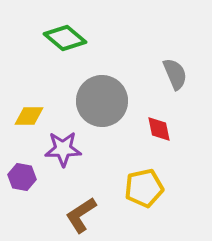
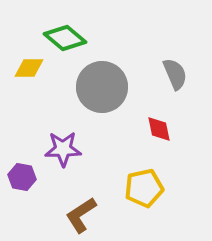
gray circle: moved 14 px up
yellow diamond: moved 48 px up
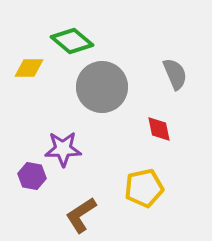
green diamond: moved 7 px right, 3 px down
purple hexagon: moved 10 px right, 1 px up
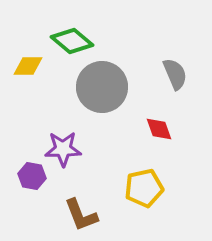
yellow diamond: moved 1 px left, 2 px up
red diamond: rotated 8 degrees counterclockwise
brown L-shape: rotated 78 degrees counterclockwise
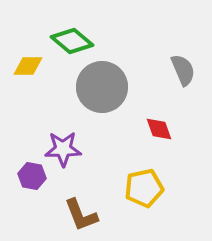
gray semicircle: moved 8 px right, 4 px up
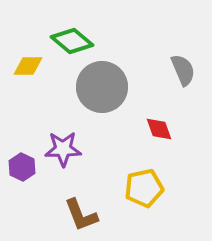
purple hexagon: moved 10 px left, 9 px up; rotated 16 degrees clockwise
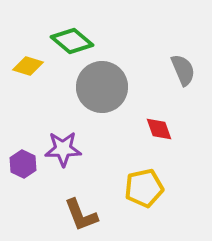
yellow diamond: rotated 16 degrees clockwise
purple hexagon: moved 1 px right, 3 px up
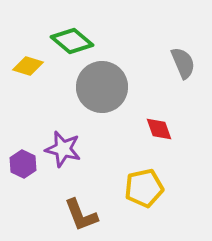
gray semicircle: moved 7 px up
purple star: rotated 15 degrees clockwise
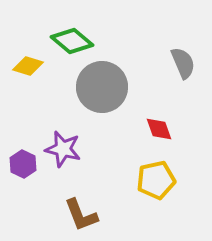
yellow pentagon: moved 12 px right, 8 px up
